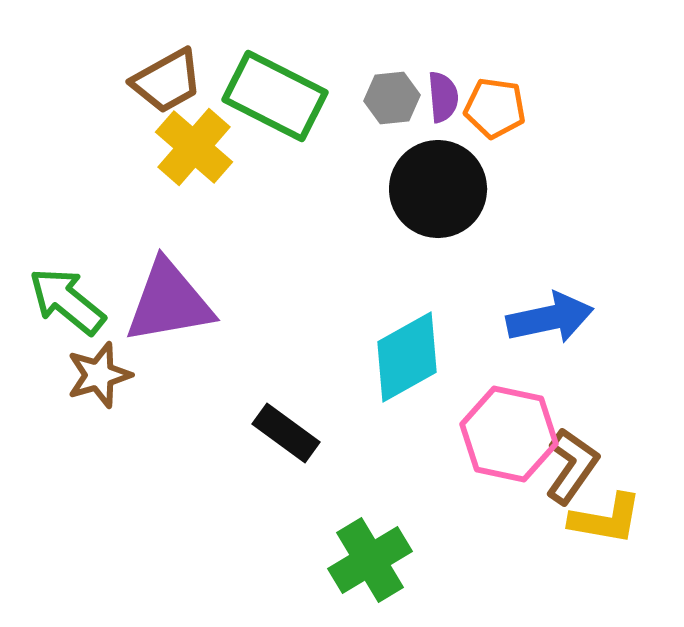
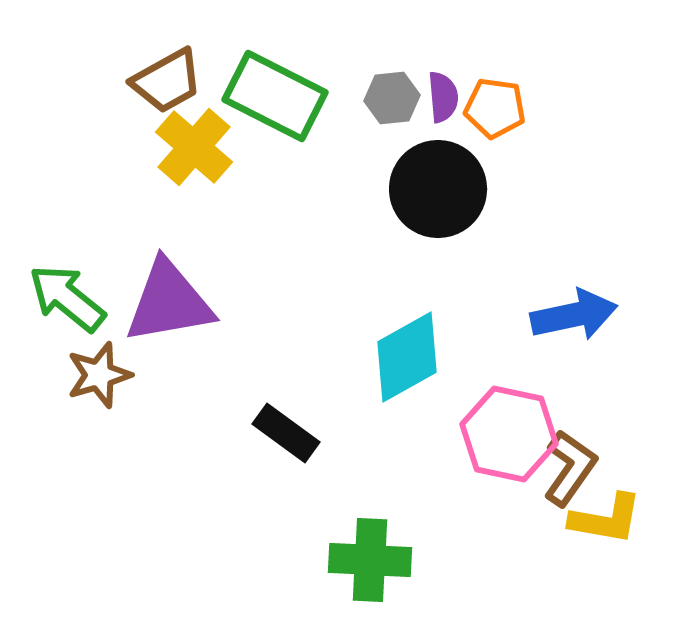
green arrow: moved 3 px up
blue arrow: moved 24 px right, 3 px up
brown L-shape: moved 2 px left, 2 px down
green cross: rotated 34 degrees clockwise
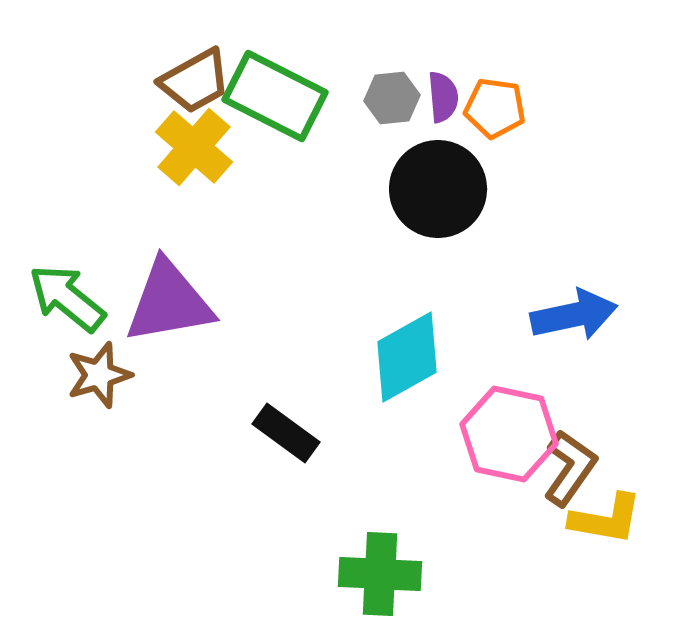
brown trapezoid: moved 28 px right
green cross: moved 10 px right, 14 px down
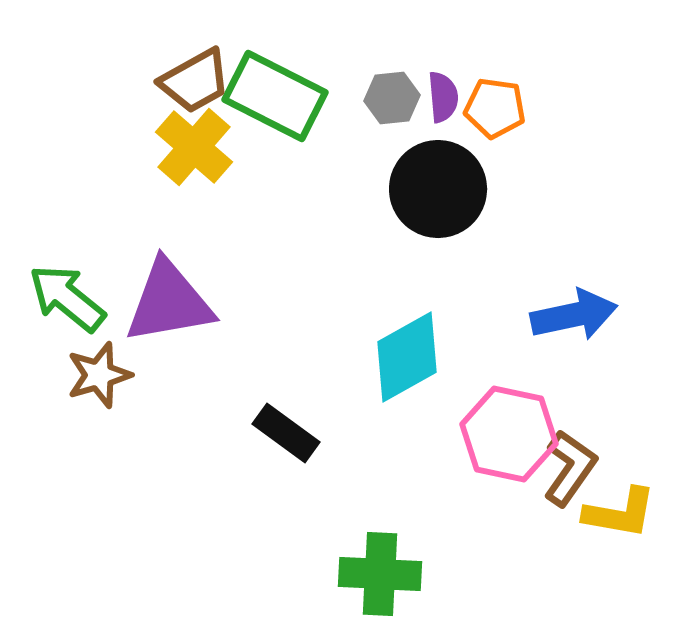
yellow L-shape: moved 14 px right, 6 px up
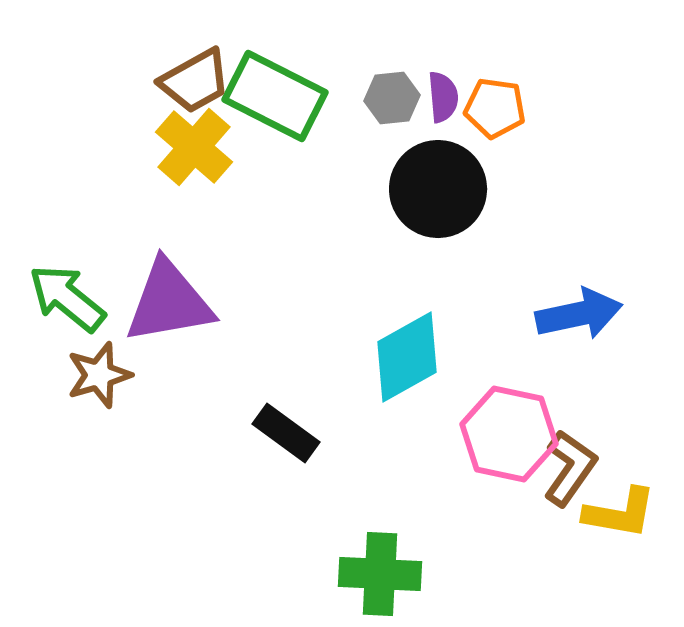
blue arrow: moved 5 px right, 1 px up
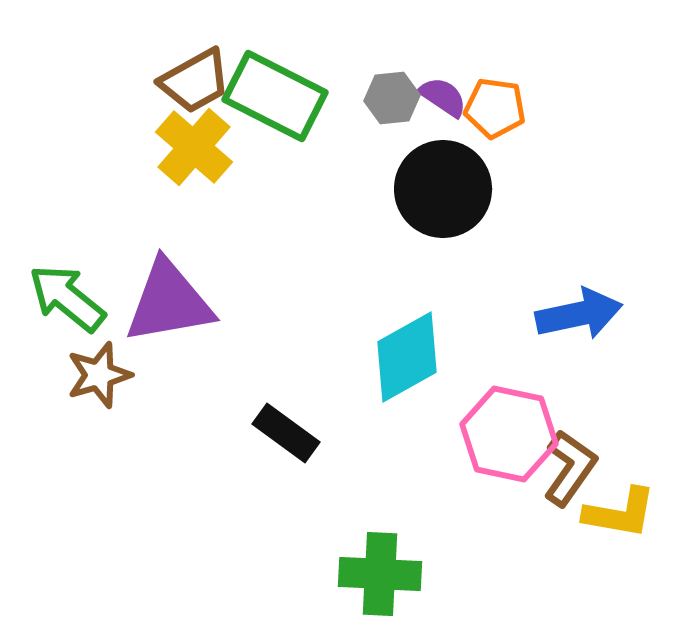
purple semicircle: rotated 51 degrees counterclockwise
black circle: moved 5 px right
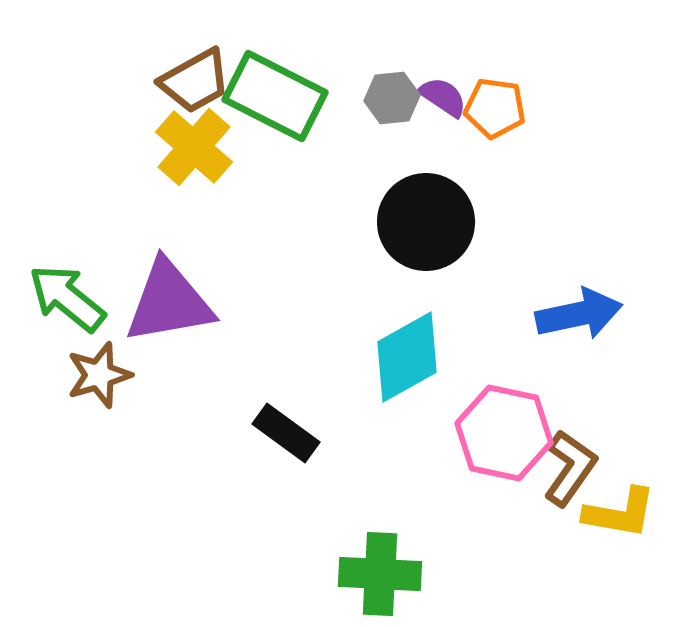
black circle: moved 17 px left, 33 px down
pink hexagon: moved 5 px left, 1 px up
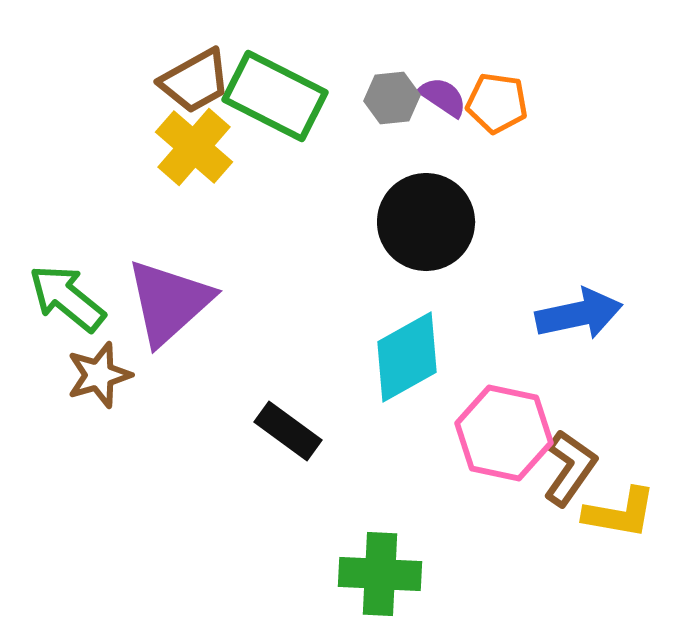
orange pentagon: moved 2 px right, 5 px up
purple triangle: rotated 32 degrees counterclockwise
black rectangle: moved 2 px right, 2 px up
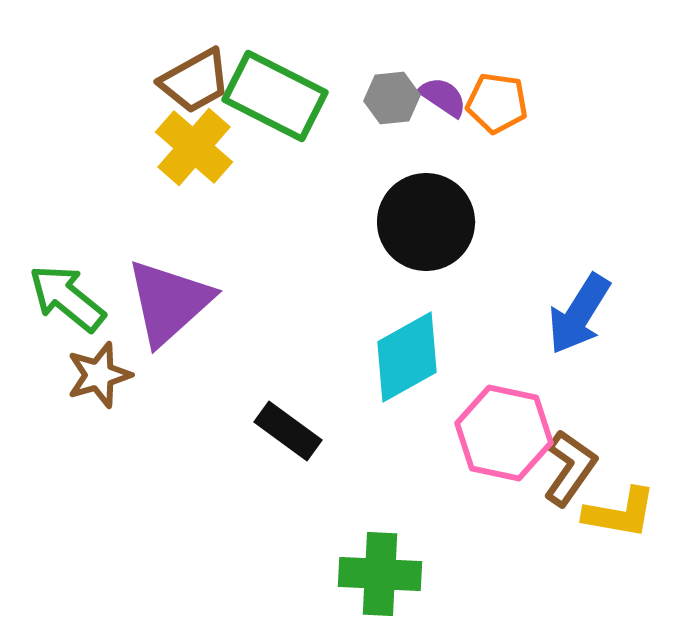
blue arrow: rotated 134 degrees clockwise
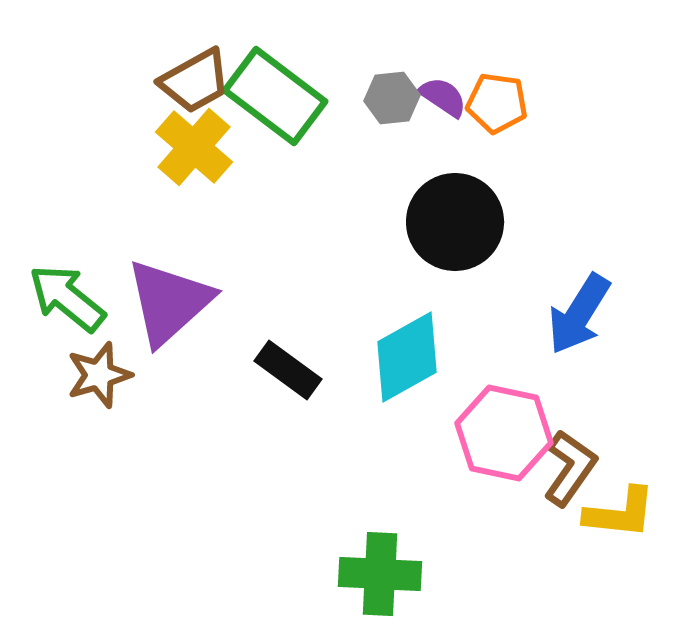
green rectangle: rotated 10 degrees clockwise
black circle: moved 29 px right
black rectangle: moved 61 px up
yellow L-shape: rotated 4 degrees counterclockwise
